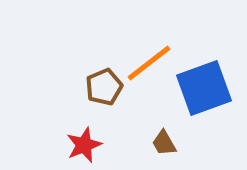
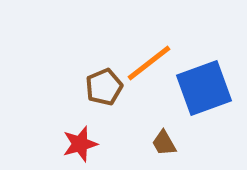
red star: moved 4 px left, 1 px up; rotated 6 degrees clockwise
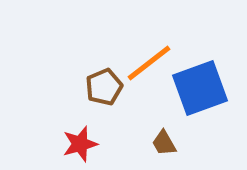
blue square: moved 4 px left
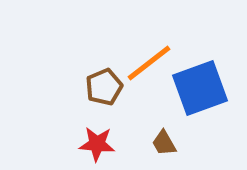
red star: moved 17 px right; rotated 21 degrees clockwise
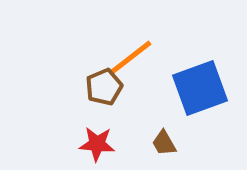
orange line: moved 19 px left, 5 px up
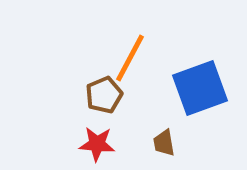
orange line: rotated 24 degrees counterclockwise
brown pentagon: moved 8 px down
brown trapezoid: rotated 20 degrees clockwise
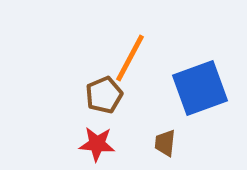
brown trapezoid: moved 1 px right; rotated 16 degrees clockwise
